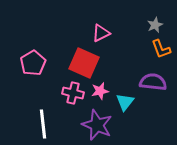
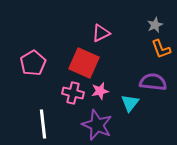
cyan triangle: moved 5 px right, 1 px down
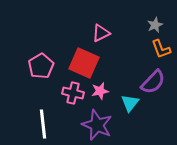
pink pentagon: moved 8 px right, 3 px down
purple semicircle: rotated 128 degrees clockwise
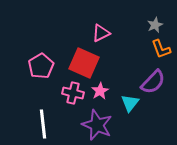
pink star: rotated 18 degrees counterclockwise
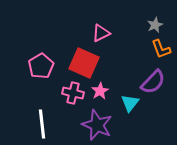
white line: moved 1 px left
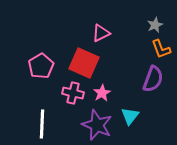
purple semicircle: moved 3 px up; rotated 24 degrees counterclockwise
pink star: moved 2 px right, 2 px down
cyan triangle: moved 13 px down
white line: rotated 8 degrees clockwise
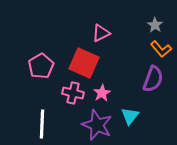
gray star: rotated 14 degrees counterclockwise
orange L-shape: rotated 20 degrees counterclockwise
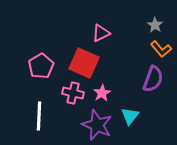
white line: moved 3 px left, 8 px up
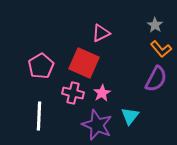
purple semicircle: moved 3 px right; rotated 8 degrees clockwise
